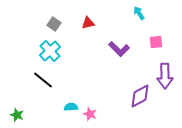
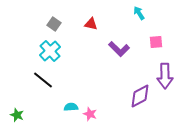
red triangle: moved 3 px right, 1 px down; rotated 24 degrees clockwise
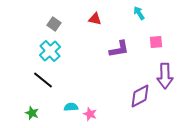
red triangle: moved 4 px right, 5 px up
purple L-shape: rotated 55 degrees counterclockwise
green star: moved 15 px right, 2 px up
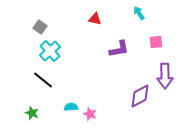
gray square: moved 14 px left, 3 px down
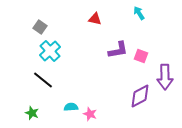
pink square: moved 15 px left, 14 px down; rotated 24 degrees clockwise
purple L-shape: moved 1 px left, 1 px down
purple arrow: moved 1 px down
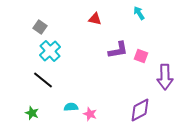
purple diamond: moved 14 px down
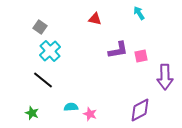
pink square: rotated 32 degrees counterclockwise
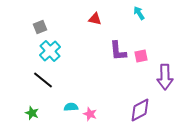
gray square: rotated 32 degrees clockwise
purple L-shape: moved 1 px down; rotated 95 degrees clockwise
